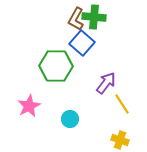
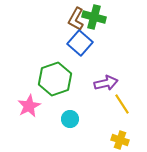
green cross: rotated 10 degrees clockwise
blue square: moved 2 px left
green hexagon: moved 1 px left, 13 px down; rotated 20 degrees counterclockwise
purple arrow: rotated 40 degrees clockwise
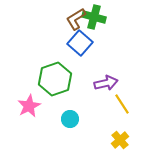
brown L-shape: rotated 30 degrees clockwise
yellow cross: rotated 30 degrees clockwise
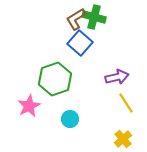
purple arrow: moved 11 px right, 6 px up
yellow line: moved 4 px right, 1 px up
yellow cross: moved 3 px right, 1 px up
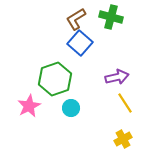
green cross: moved 17 px right
yellow line: moved 1 px left
cyan circle: moved 1 px right, 11 px up
yellow cross: rotated 12 degrees clockwise
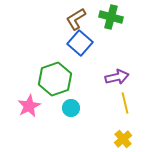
yellow line: rotated 20 degrees clockwise
yellow cross: rotated 12 degrees counterclockwise
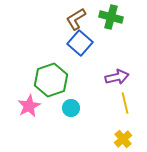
green hexagon: moved 4 px left, 1 px down
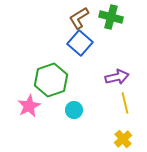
brown L-shape: moved 3 px right, 1 px up
cyan circle: moved 3 px right, 2 px down
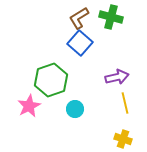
cyan circle: moved 1 px right, 1 px up
yellow cross: rotated 30 degrees counterclockwise
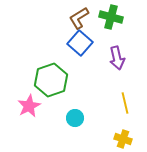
purple arrow: moved 19 px up; rotated 90 degrees clockwise
cyan circle: moved 9 px down
